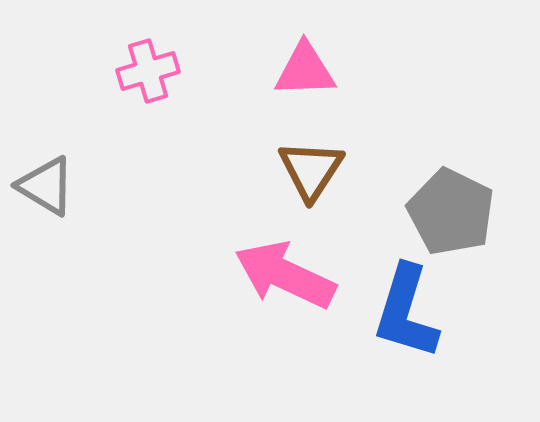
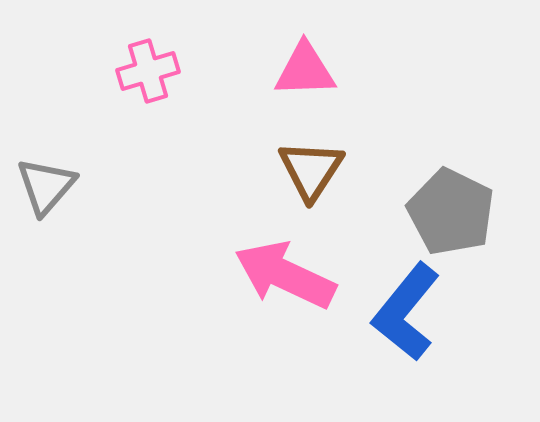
gray triangle: rotated 40 degrees clockwise
blue L-shape: rotated 22 degrees clockwise
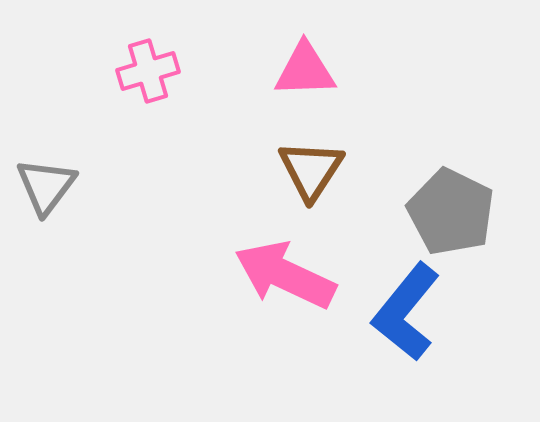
gray triangle: rotated 4 degrees counterclockwise
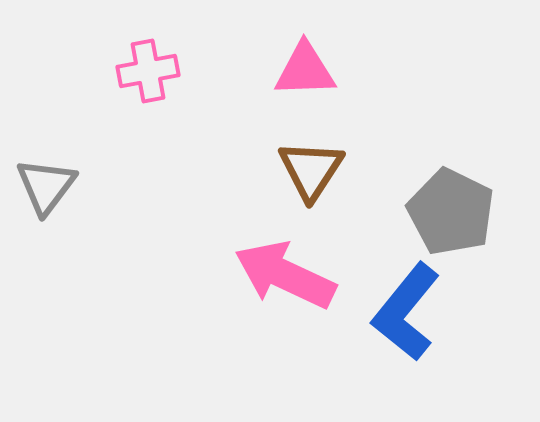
pink cross: rotated 6 degrees clockwise
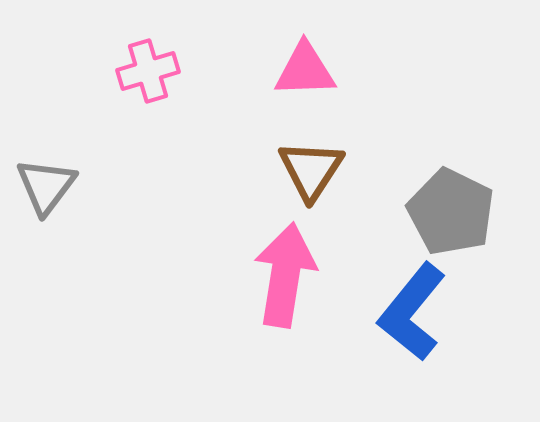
pink cross: rotated 6 degrees counterclockwise
pink arrow: rotated 74 degrees clockwise
blue L-shape: moved 6 px right
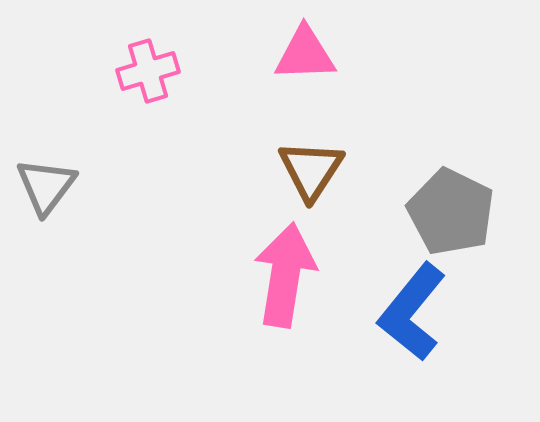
pink triangle: moved 16 px up
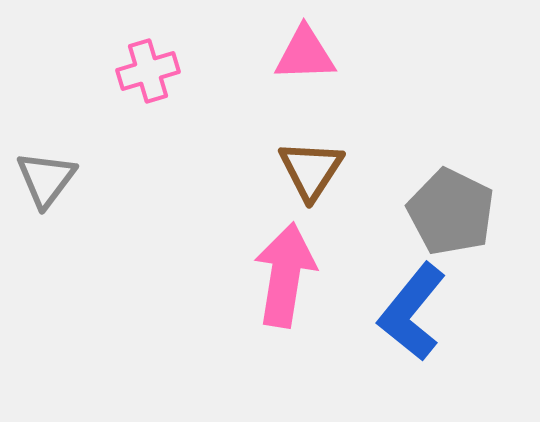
gray triangle: moved 7 px up
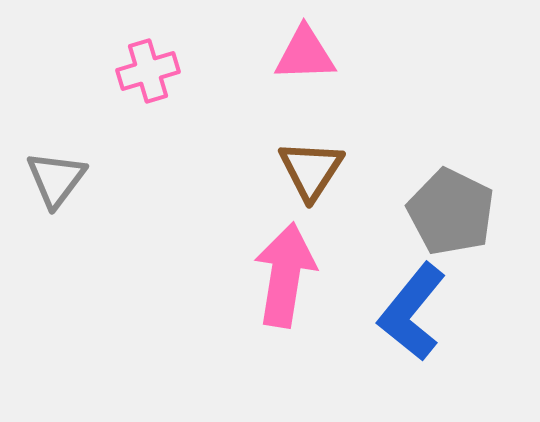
gray triangle: moved 10 px right
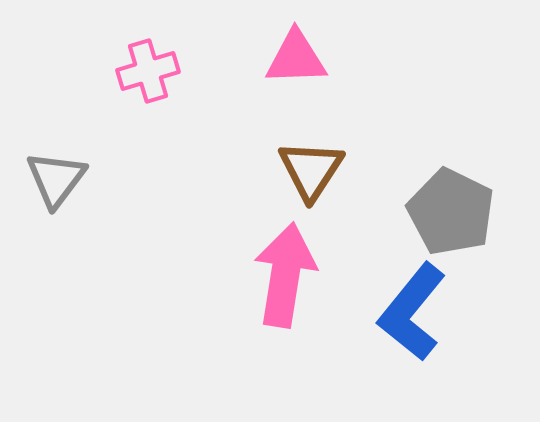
pink triangle: moved 9 px left, 4 px down
